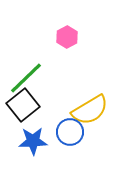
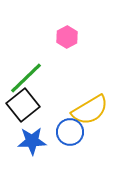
blue star: moved 1 px left
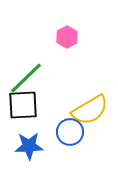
black square: rotated 36 degrees clockwise
blue star: moved 3 px left, 5 px down
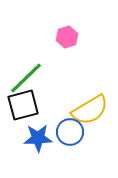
pink hexagon: rotated 10 degrees clockwise
black square: rotated 12 degrees counterclockwise
blue star: moved 9 px right, 8 px up
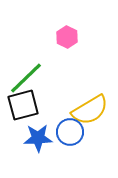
pink hexagon: rotated 15 degrees counterclockwise
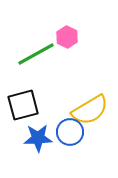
green line: moved 10 px right, 24 px up; rotated 15 degrees clockwise
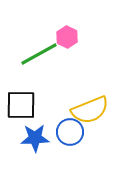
green line: moved 3 px right
black square: moved 2 px left; rotated 16 degrees clockwise
yellow semicircle: rotated 9 degrees clockwise
blue star: moved 3 px left
